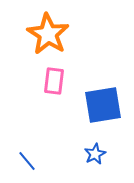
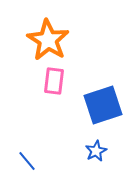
orange star: moved 6 px down
blue square: rotated 9 degrees counterclockwise
blue star: moved 1 px right, 3 px up
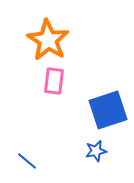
blue square: moved 5 px right, 5 px down
blue star: rotated 15 degrees clockwise
blue line: rotated 10 degrees counterclockwise
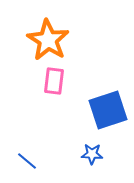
blue star: moved 4 px left, 3 px down; rotated 15 degrees clockwise
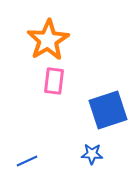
orange star: rotated 9 degrees clockwise
blue line: rotated 65 degrees counterclockwise
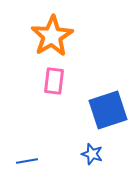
orange star: moved 4 px right, 4 px up
blue star: rotated 15 degrees clockwise
blue line: rotated 15 degrees clockwise
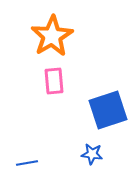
pink rectangle: rotated 12 degrees counterclockwise
blue star: rotated 10 degrees counterclockwise
blue line: moved 2 px down
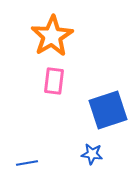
pink rectangle: rotated 12 degrees clockwise
